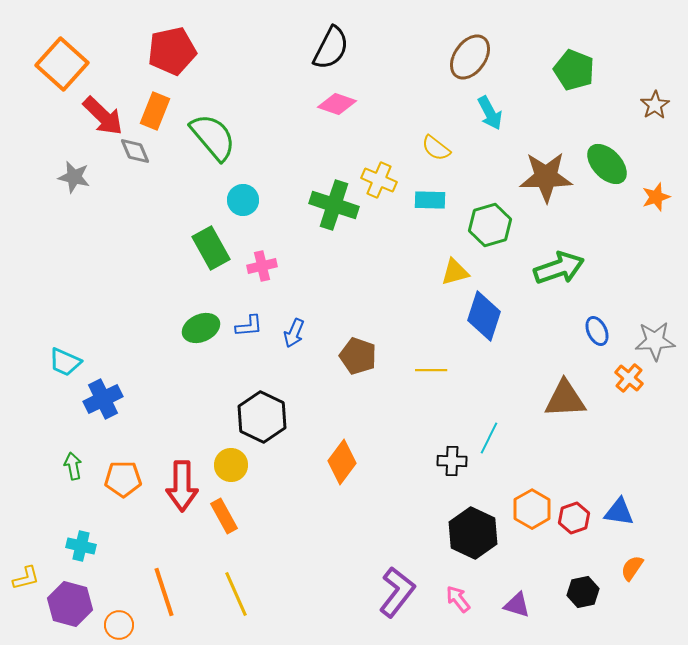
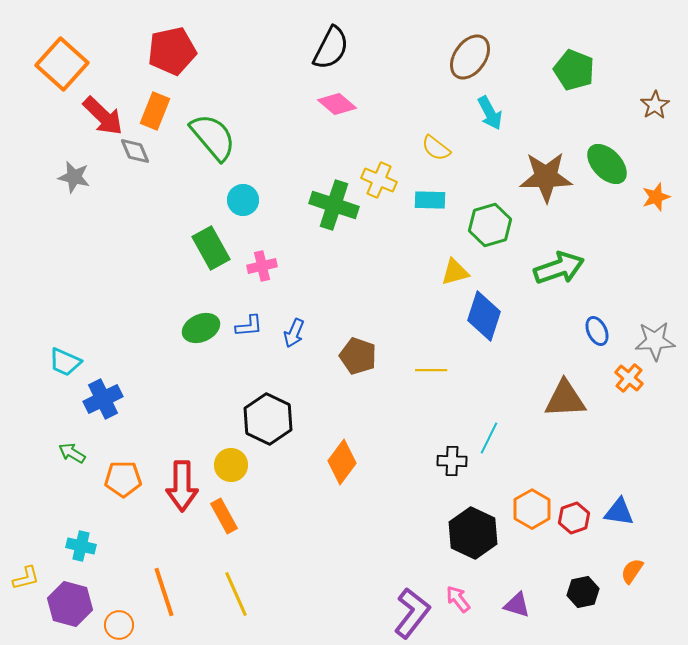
pink diamond at (337, 104): rotated 21 degrees clockwise
black hexagon at (262, 417): moved 6 px right, 2 px down
green arrow at (73, 466): moved 1 px left, 13 px up; rotated 48 degrees counterclockwise
orange semicircle at (632, 568): moved 3 px down
purple L-shape at (397, 592): moved 15 px right, 21 px down
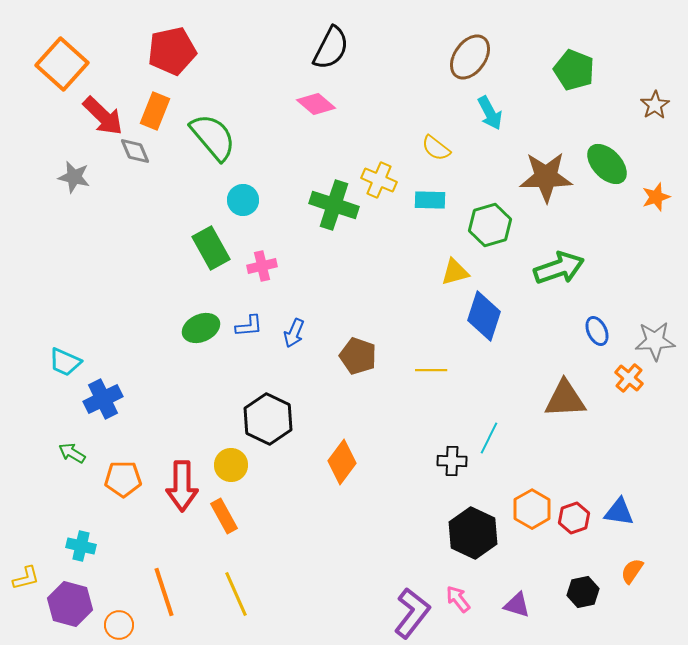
pink diamond at (337, 104): moved 21 px left
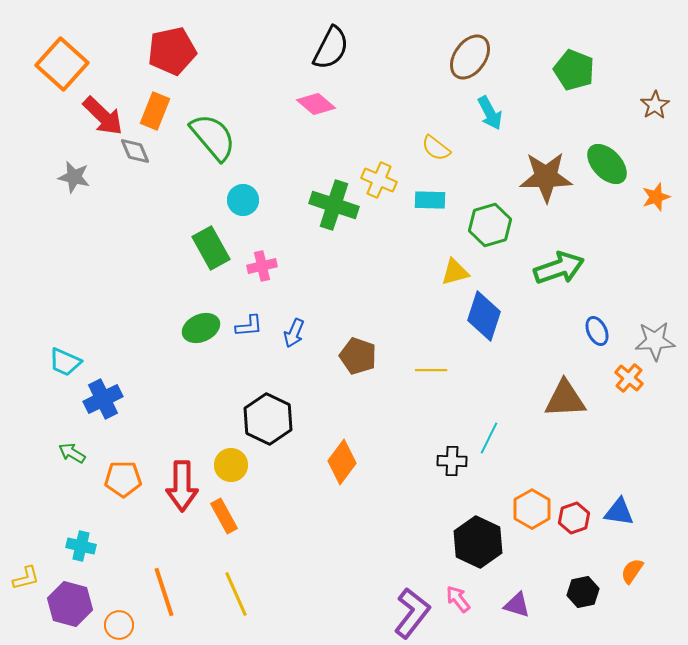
black hexagon at (473, 533): moved 5 px right, 9 px down
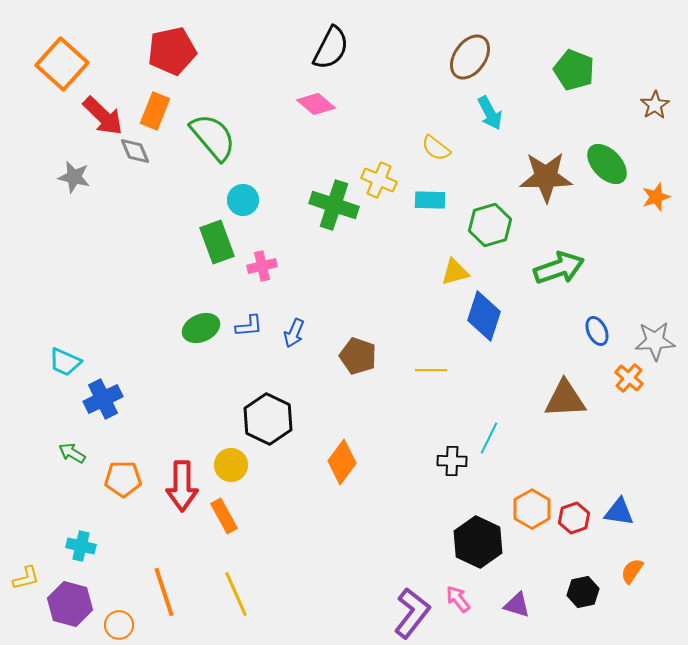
green rectangle at (211, 248): moved 6 px right, 6 px up; rotated 9 degrees clockwise
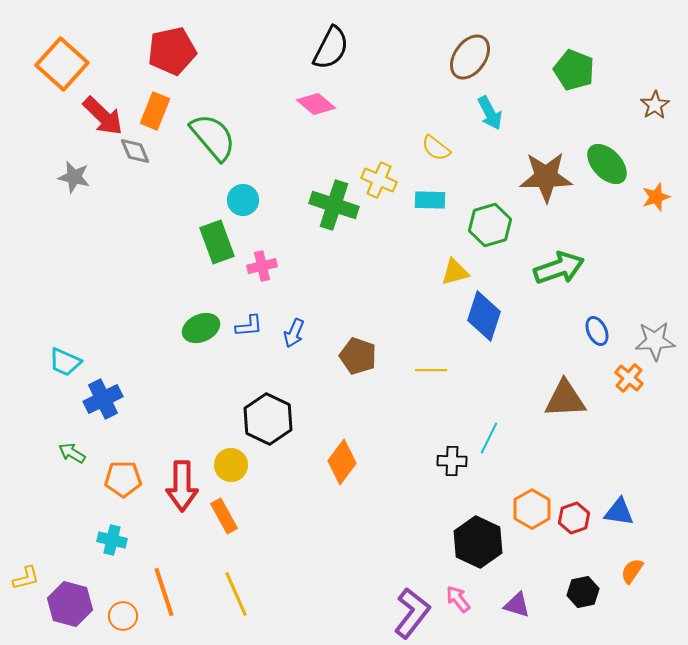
cyan cross at (81, 546): moved 31 px right, 6 px up
orange circle at (119, 625): moved 4 px right, 9 px up
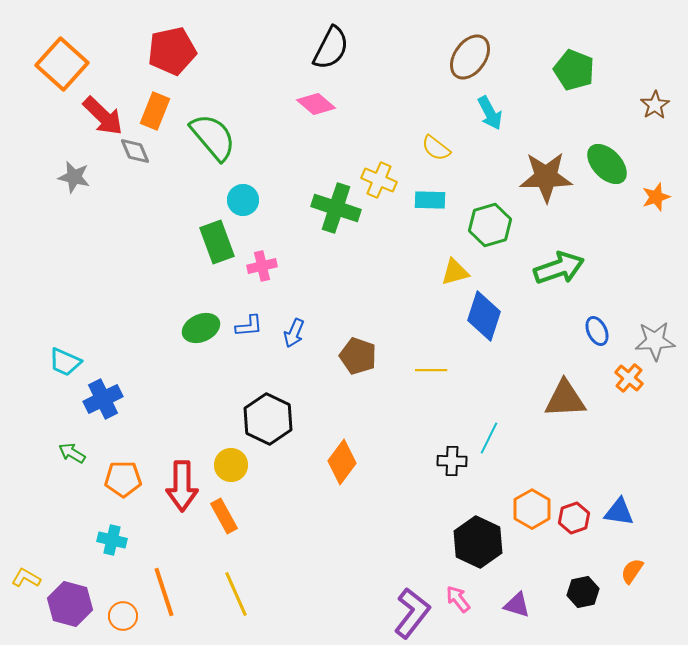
green cross at (334, 205): moved 2 px right, 3 px down
yellow L-shape at (26, 578): rotated 136 degrees counterclockwise
